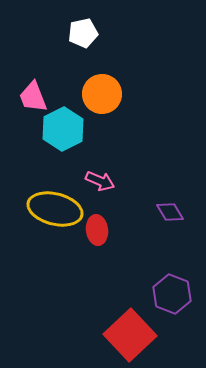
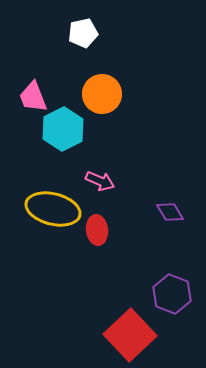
yellow ellipse: moved 2 px left
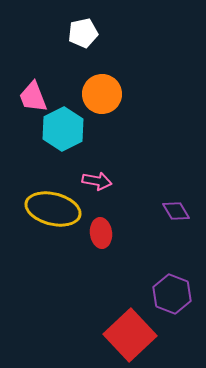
pink arrow: moved 3 px left; rotated 12 degrees counterclockwise
purple diamond: moved 6 px right, 1 px up
red ellipse: moved 4 px right, 3 px down
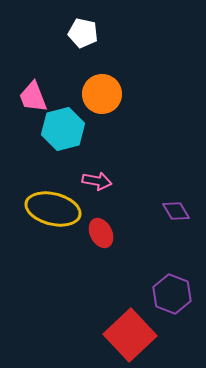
white pentagon: rotated 24 degrees clockwise
cyan hexagon: rotated 12 degrees clockwise
red ellipse: rotated 20 degrees counterclockwise
